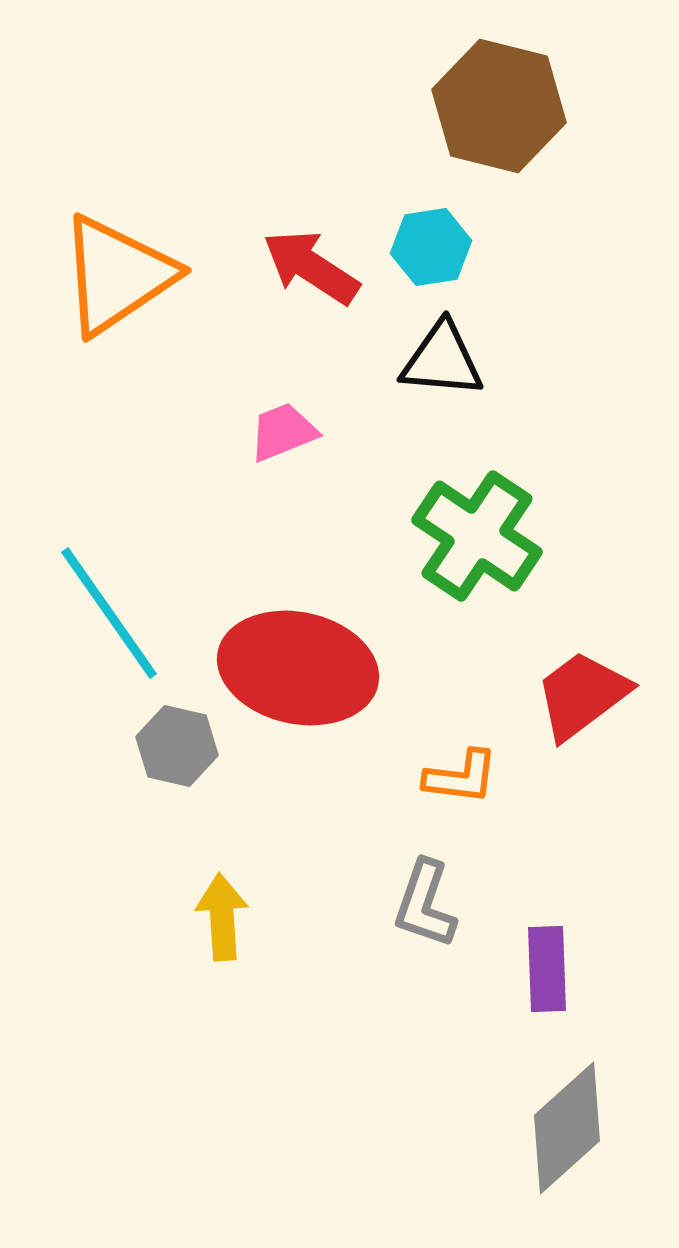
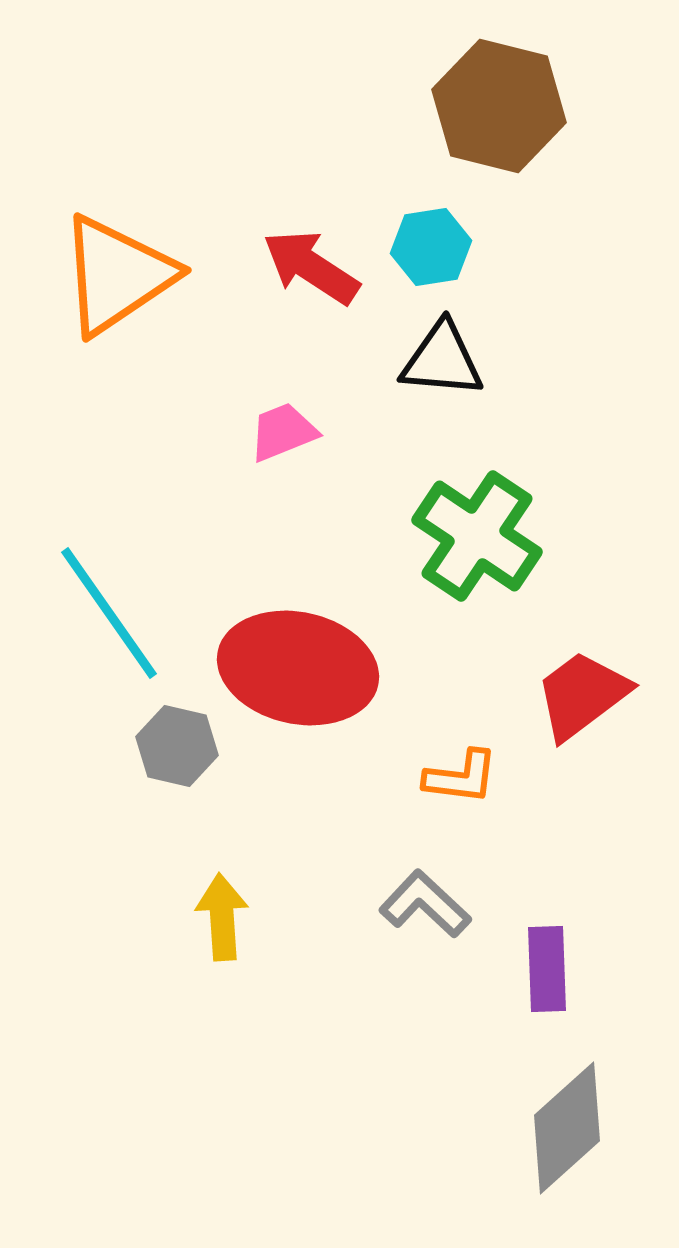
gray L-shape: rotated 114 degrees clockwise
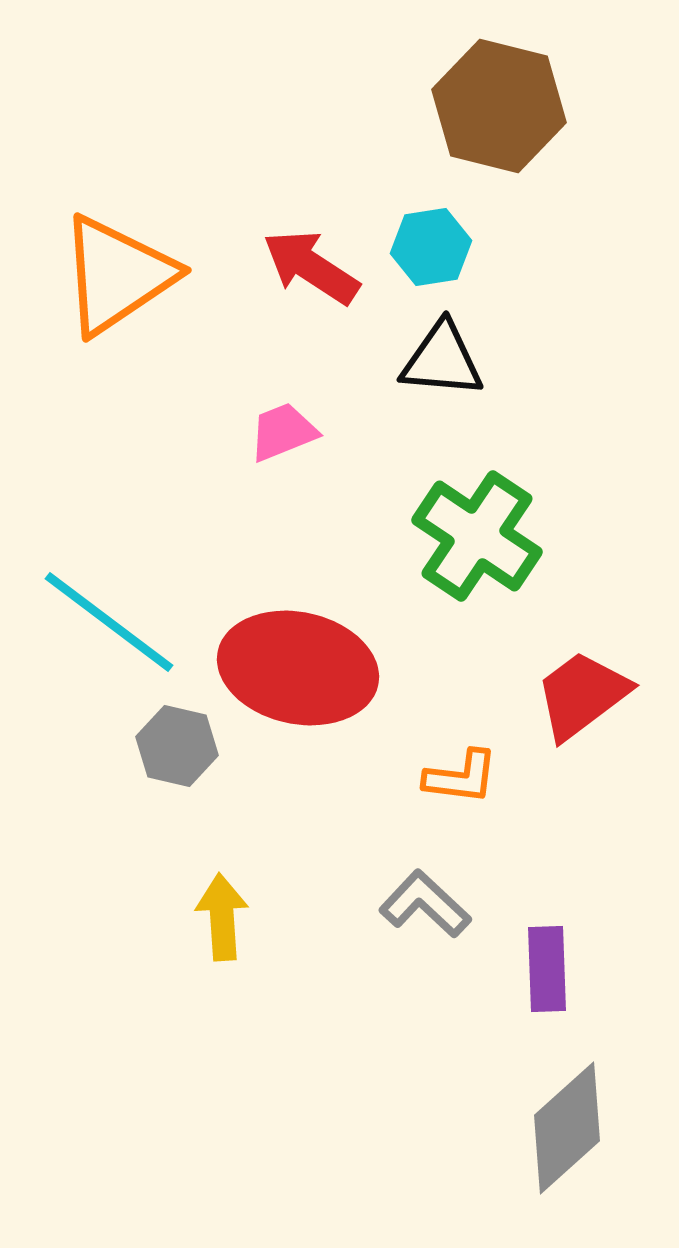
cyan line: moved 9 px down; rotated 18 degrees counterclockwise
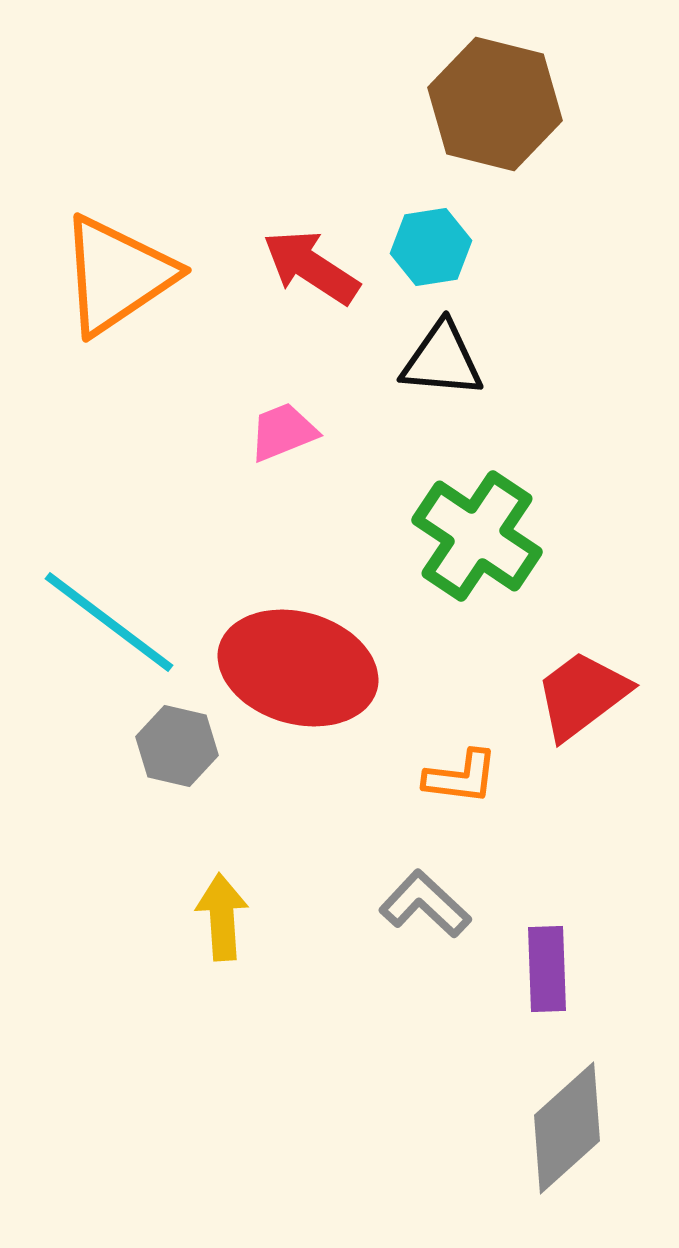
brown hexagon: moved 4 px left, 2 px up
red ellipse: rotated 4 degrees clockwise
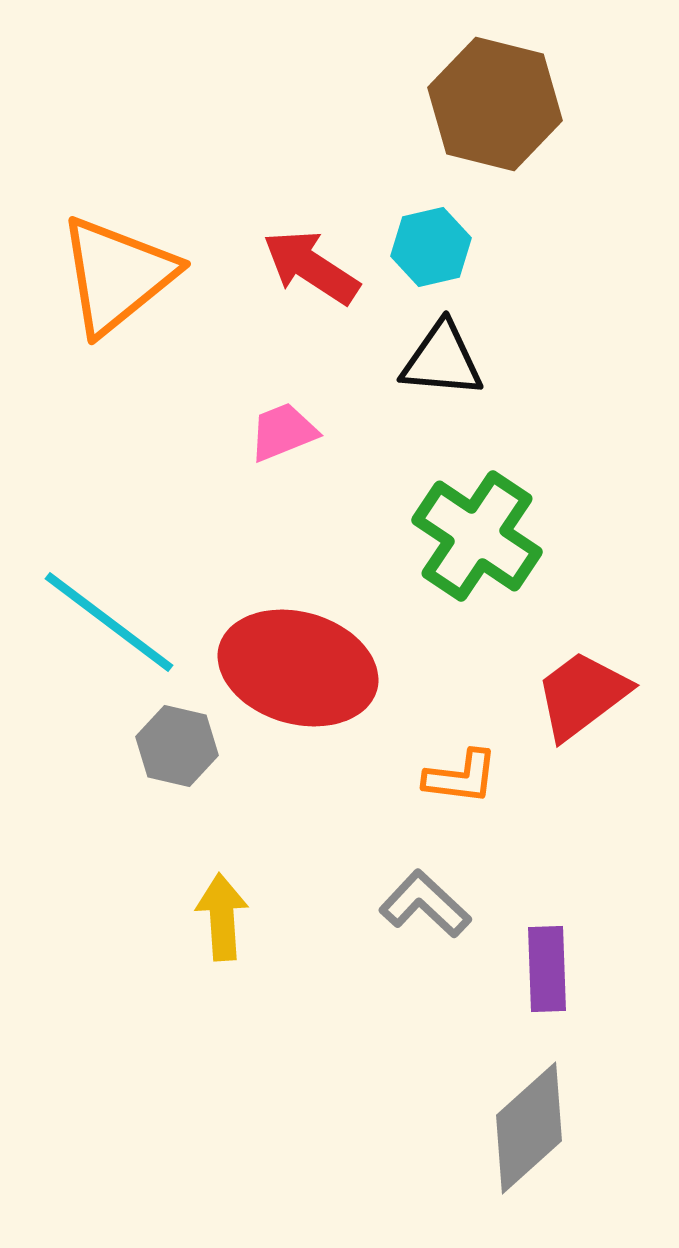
cyan hexagon: rotated 4 degrees counterclockwise
orange triangle: rotated 5 degrees counterclockwise
gray diamond: moved 38 px left
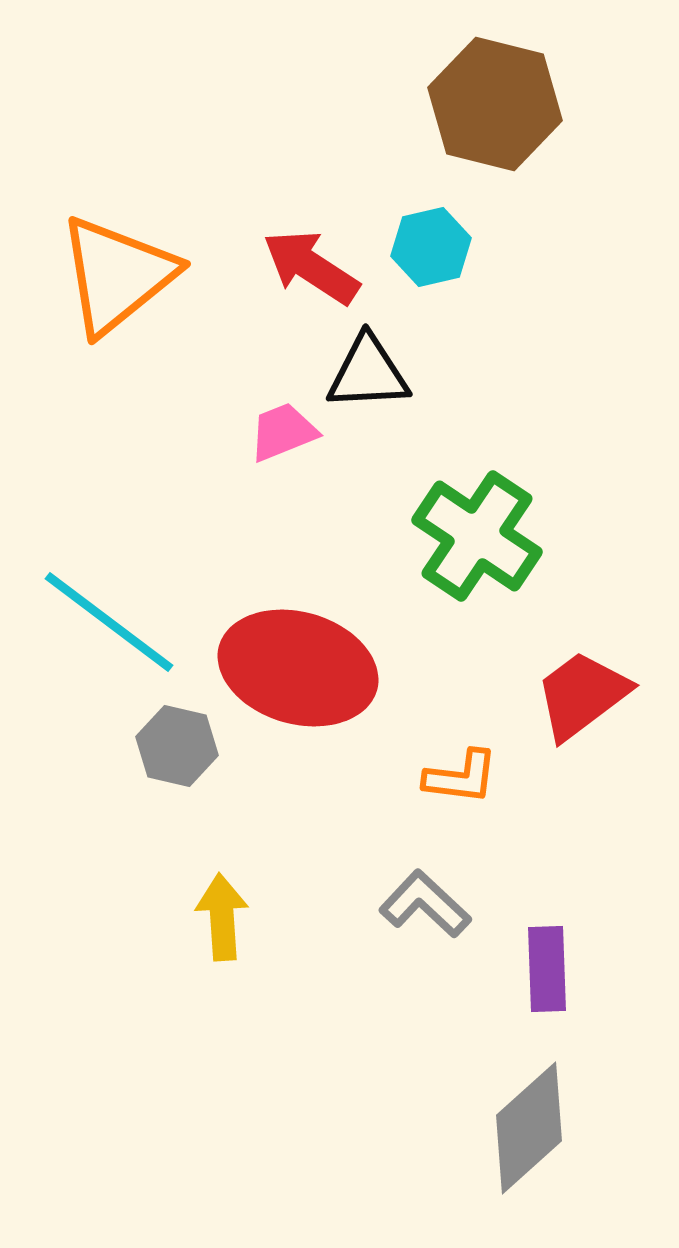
black triangle: moved 74 px left, 13 px down; rotated 8 degrees counterclockwise
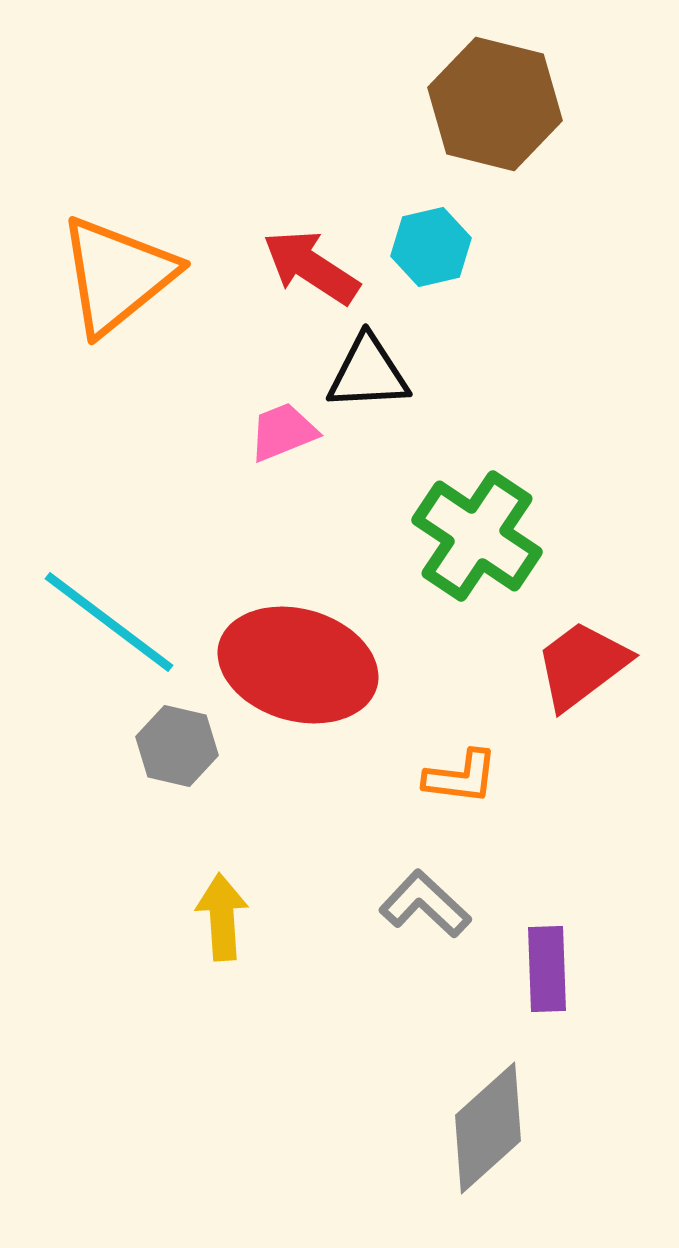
red ellipse: moved 3 px up
red trapezoid: moved 30 px up
gray diamond: moved 41 px left
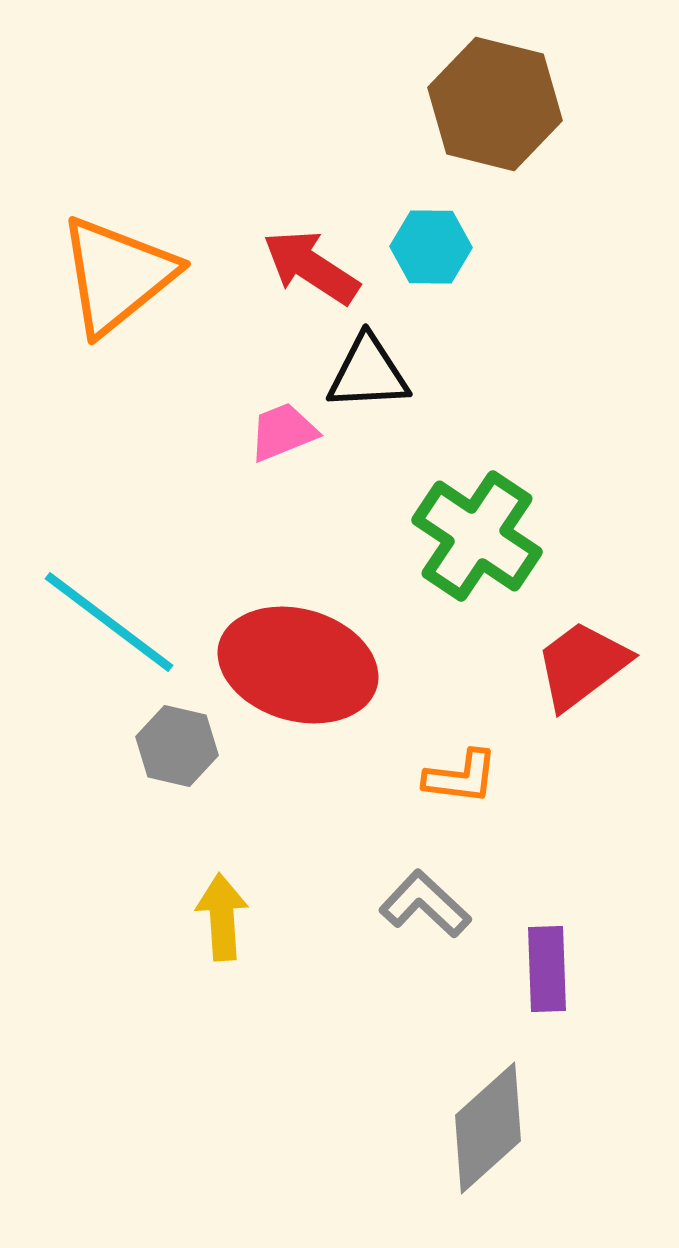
cyan hexagon: rotated 14 degrees clockwise
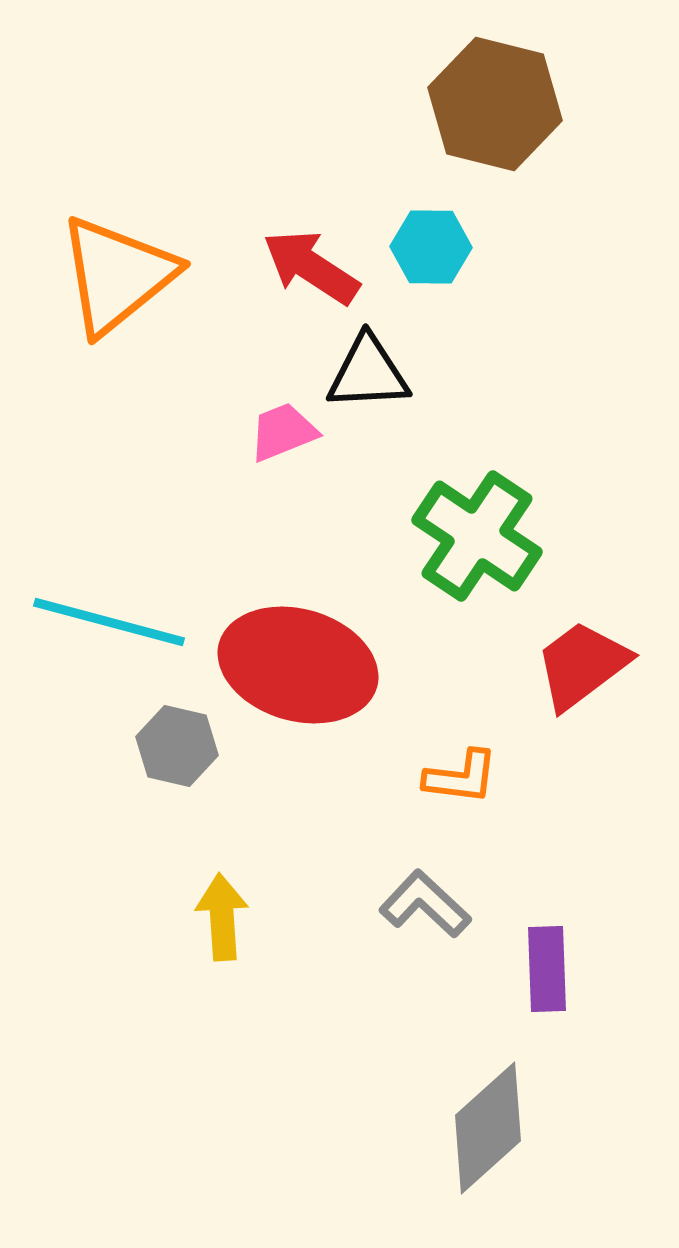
cyan line: rotated 22 degrees counterclockwise
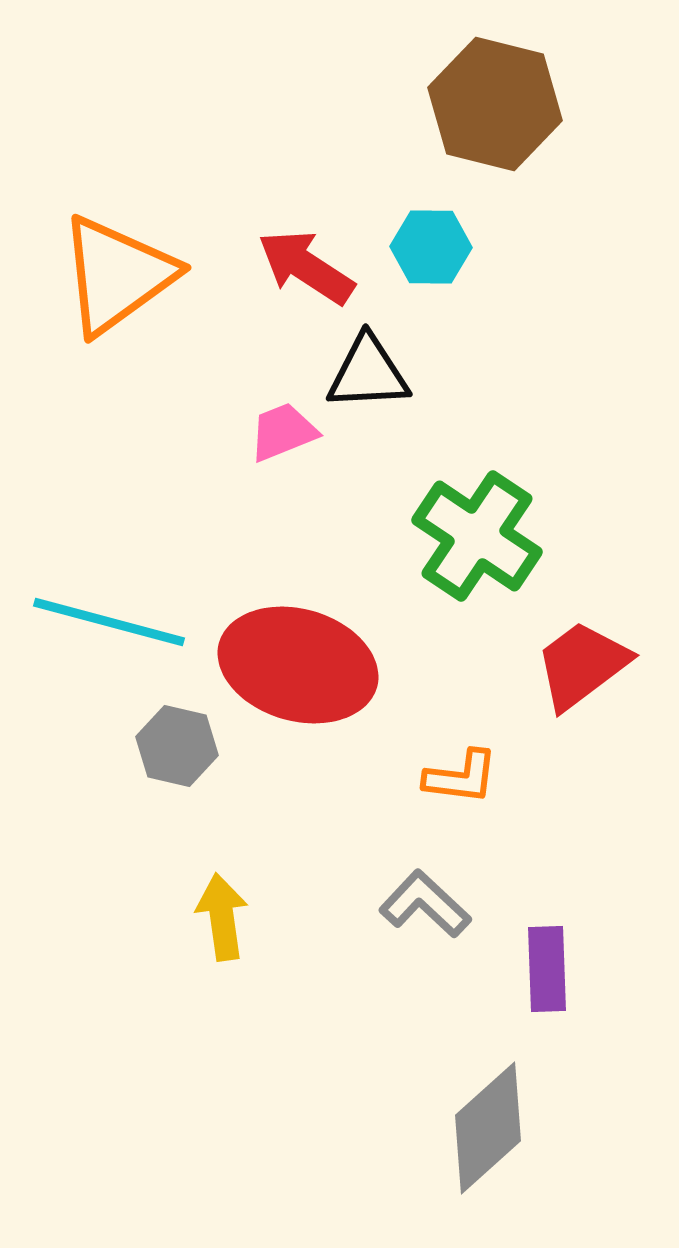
red arrow: moved 5 px left
orange triangle: rotated 3 degrees clockwise
yellow arrow: rotated 4 degrees counterclockwise
